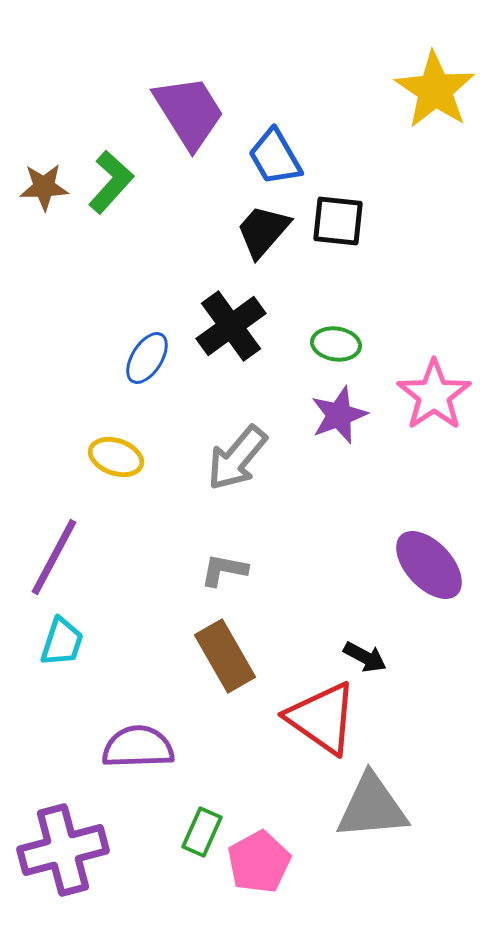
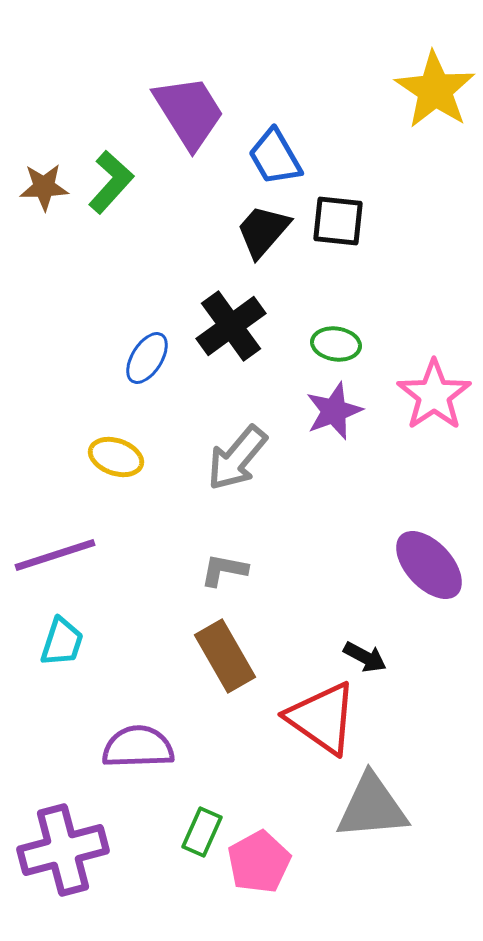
purple star: moved 5 px left, 4 px up
purple line: moved 1 px right, 2 px up; rotated 44 degrees clockwise
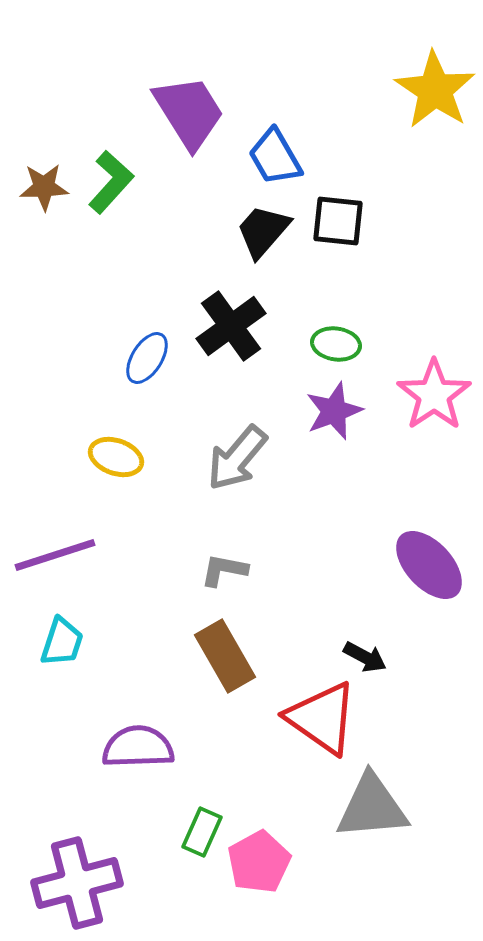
purple cross: moved 14 px right, 33 px down
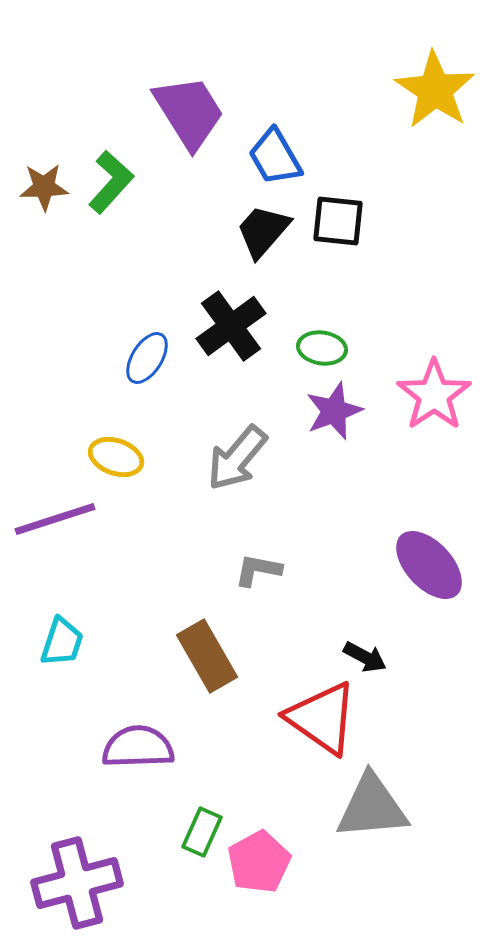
green ellipse: moved 14 px left, 4 px down
purple line: moved 36 px up
gray L-shape: moved 34 px right
brown rectangle: moved 18 px left
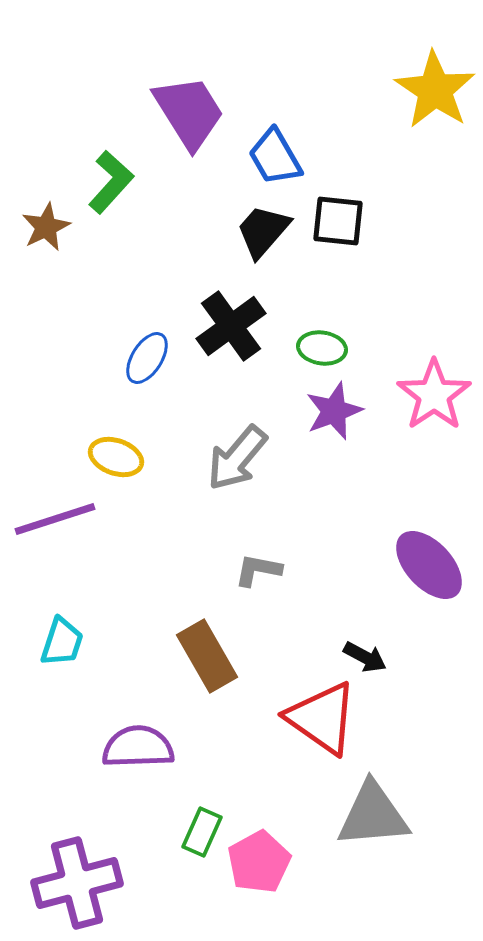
brown star: moved 2 px right, 40 px down; rotated 24 degrees counterclockwise
gray triangle: moved 1 px right, 8 px down
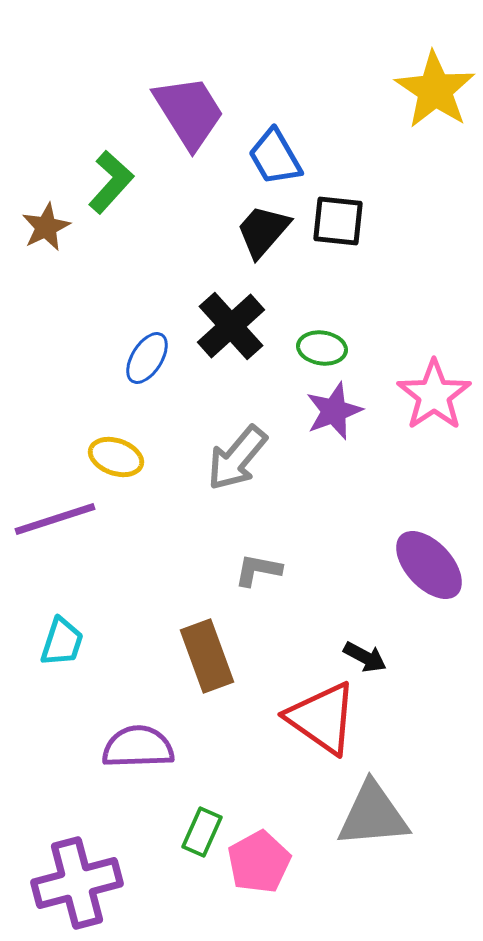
black cross: rotated 6 degrees counterclockwise
brown rectangle: rotated 10 degrees clockwise
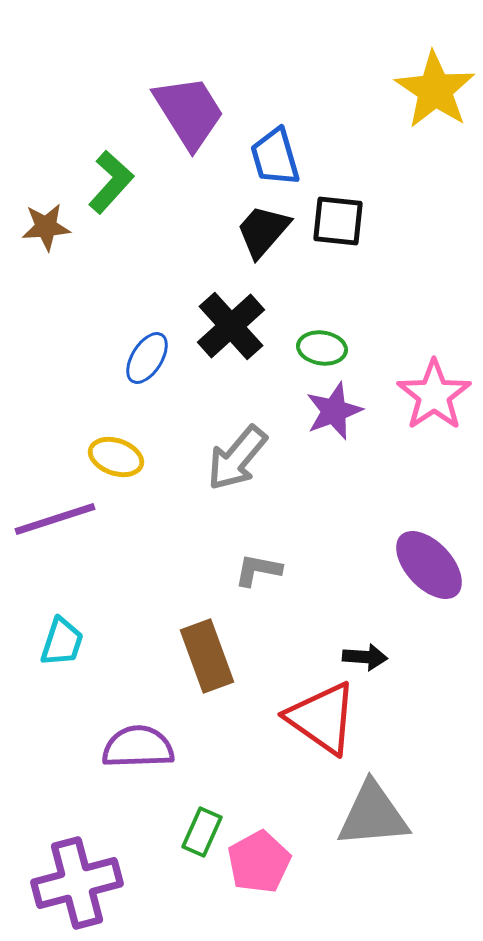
blue trapezoid: rotated 14 degrees clockwise
brown star: rotated 21 degrees clockwise
black arrow: rotated 24 degrees counterclockwise
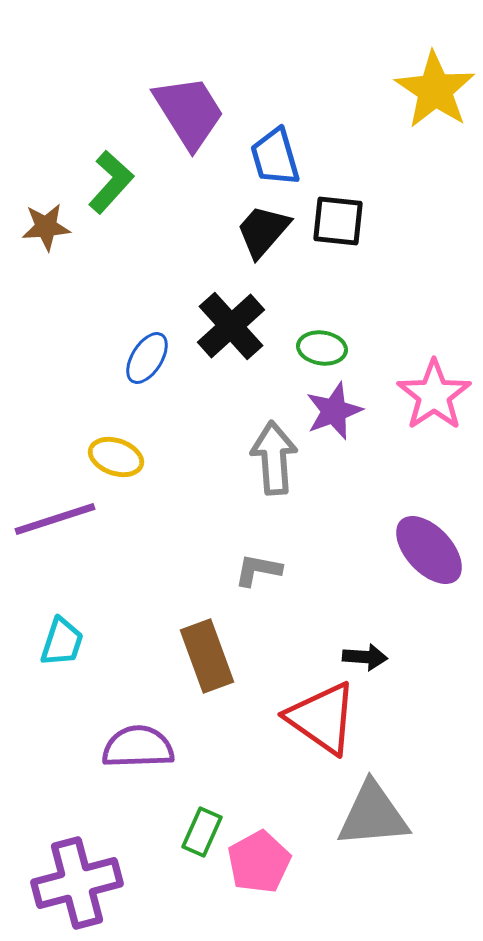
gray arrow: moved 37 px right; rotated 136 degrees clockwise
purple ellipse: moved 15 px up
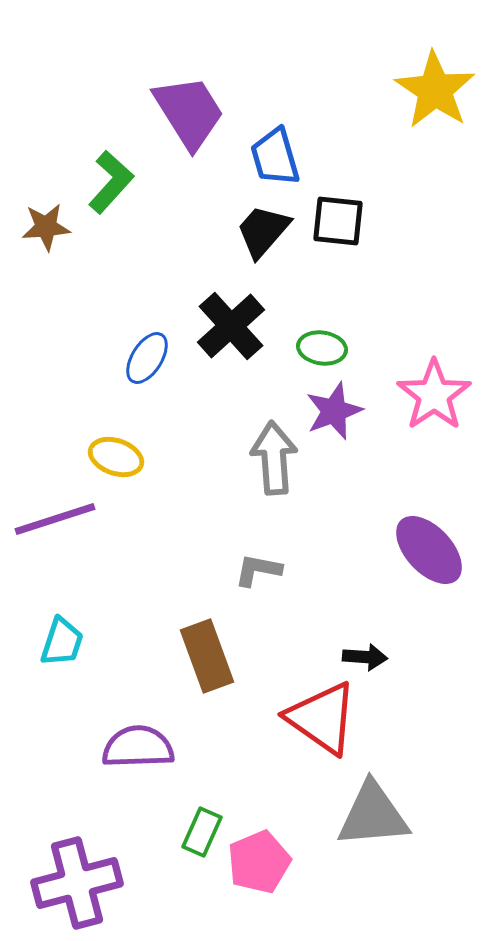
pink pentagon: rotated 6 degrees clockwise
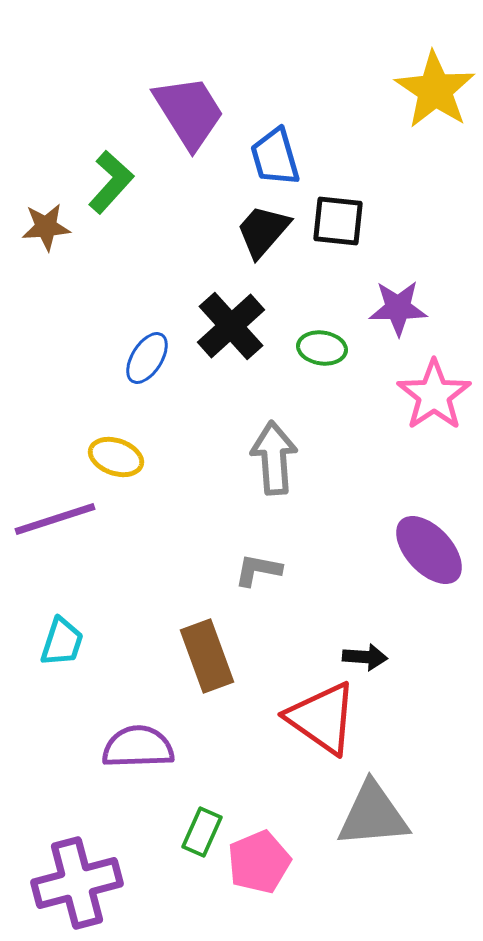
purple star: moved 64 px right, 103 px up; rotated 20 degrees clockwise
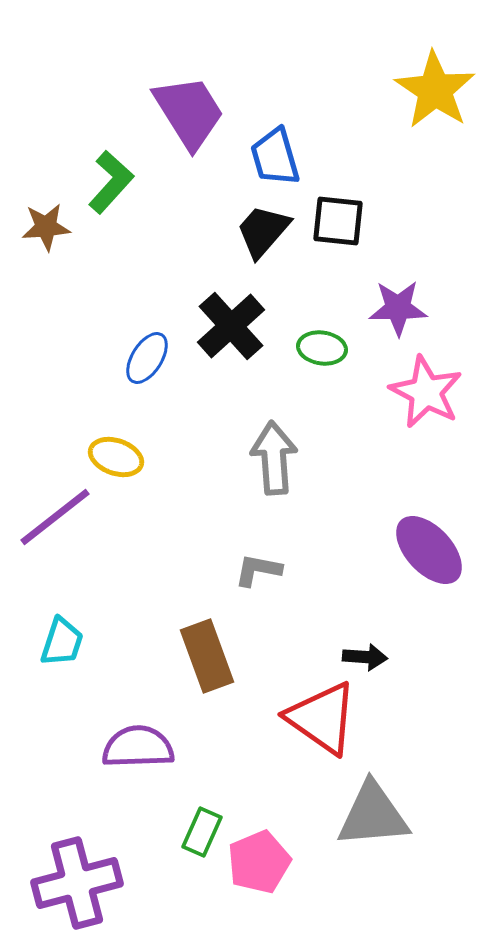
pink star: moved 8 px left, 3 px up; rotated 10 degrees counterclockwise
purple line: moved 2 px up; rotated 20 degrees counterclockwise
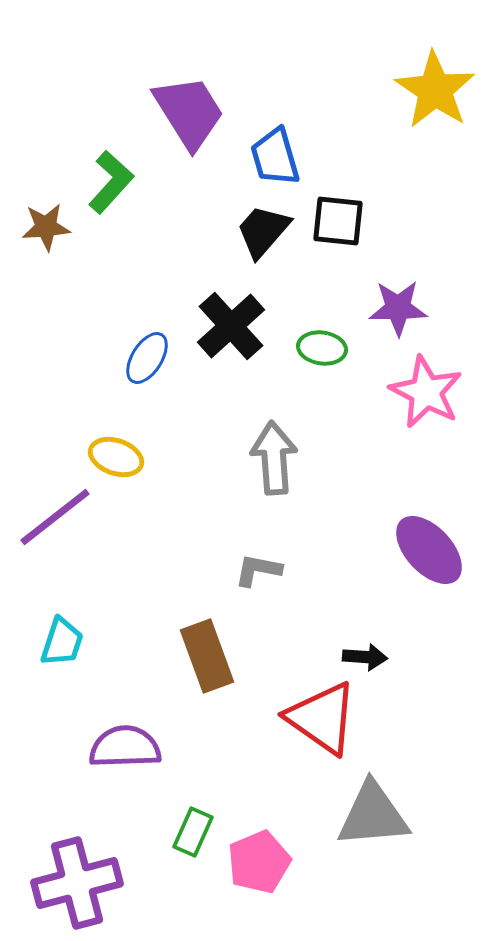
purple semicircle: moved 13 px left
green rectangle: moved 9 px left
